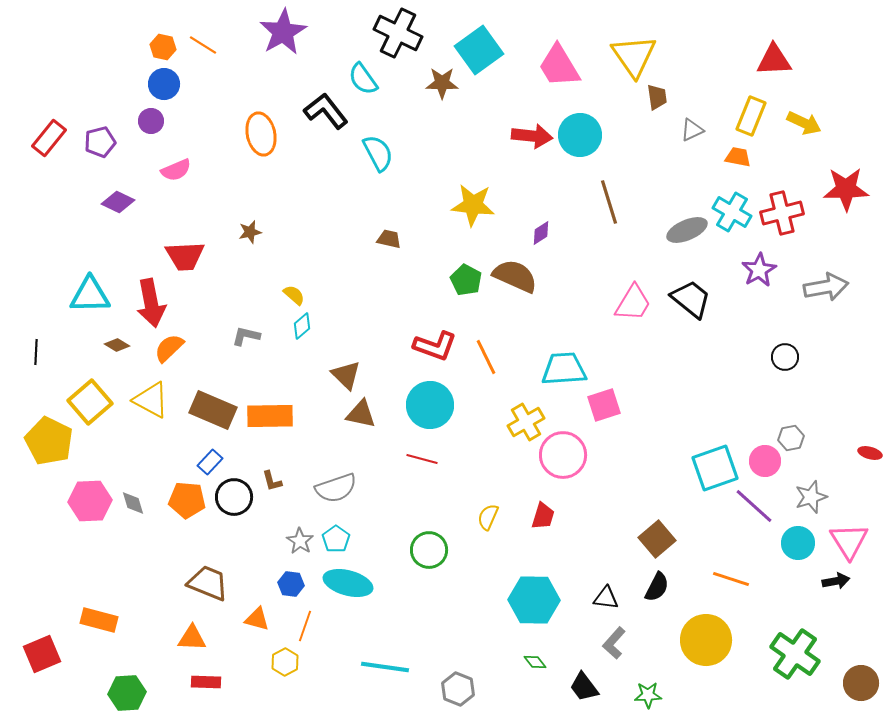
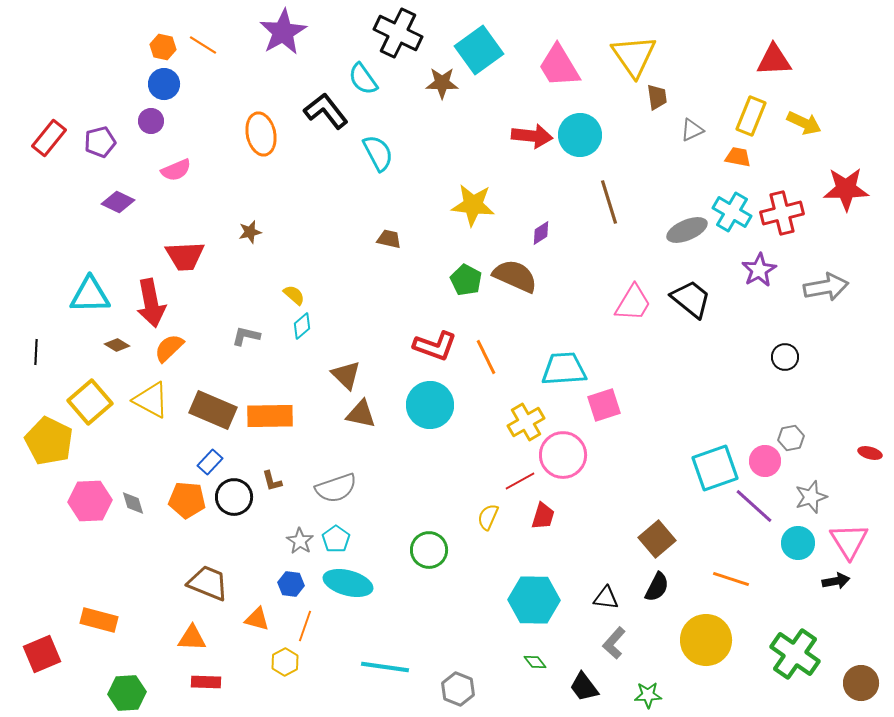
red line at (422, 459): moved 98 px right, 22 px down; rotated 44 degrees counterclockwise
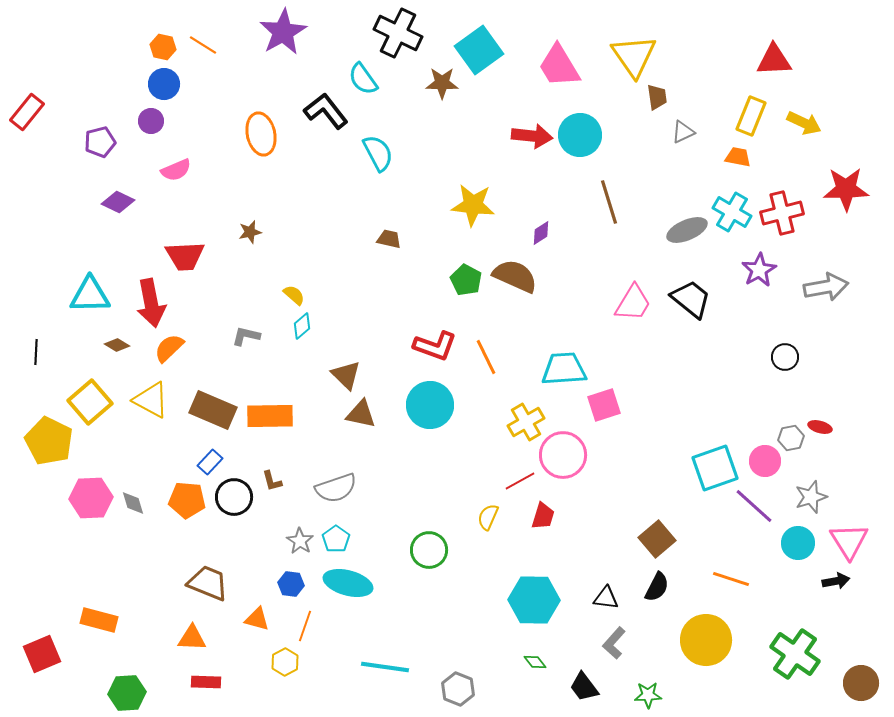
gray triangle at (692, 130): moved 9 px left, 2 px down
red rectangle at (49, 138): moved 22 px left, 26 px up
red ellipse at (870, 453): moved 50 px left, 26 px up
pink hexagon at (90, 501): moved 1 px right, 3 px up
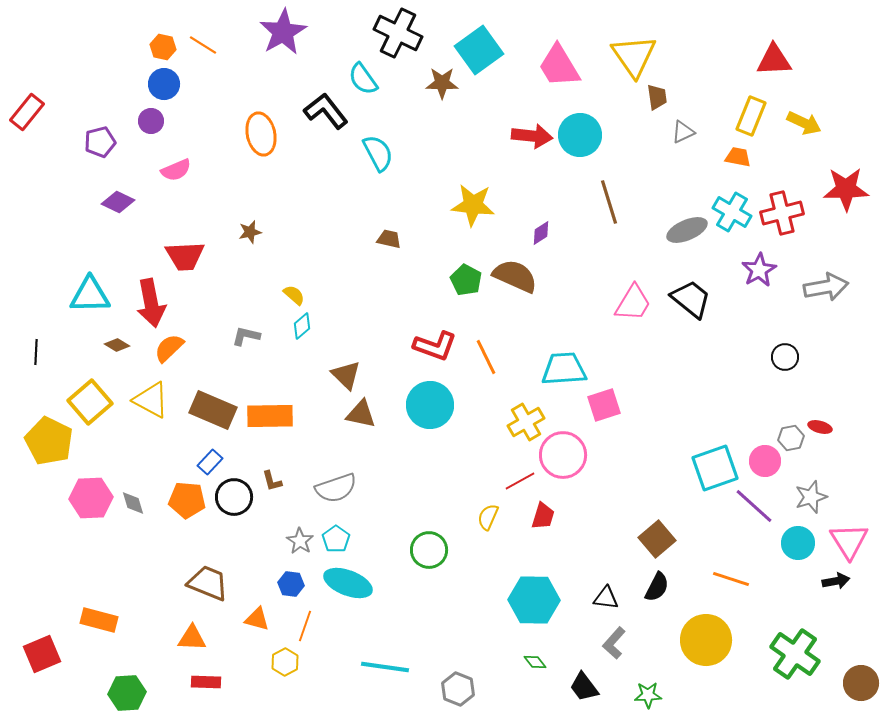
cyan ellipse at (348, 583): rotated 6 degrees clockwise
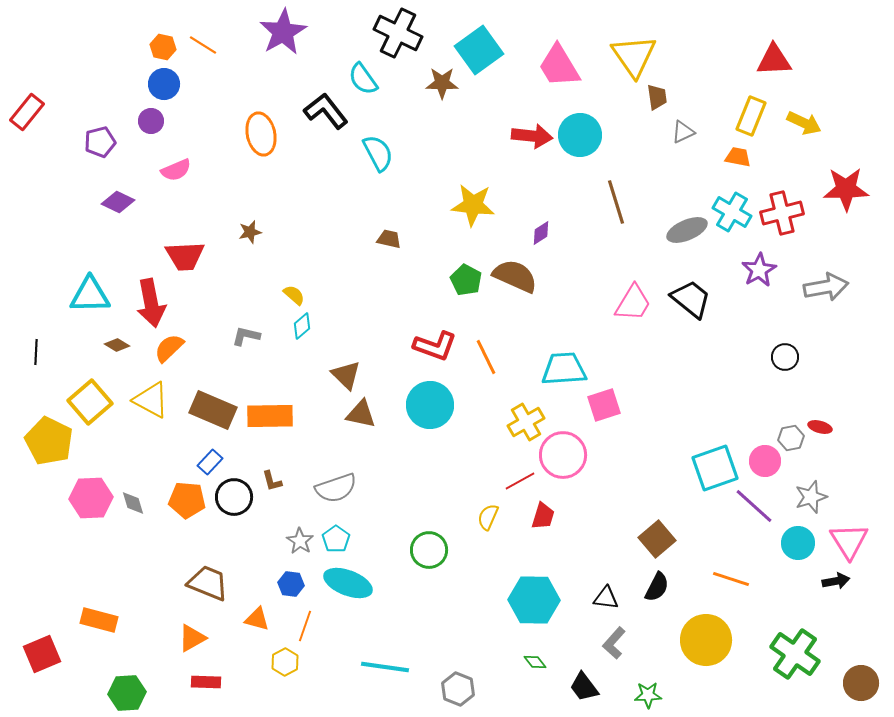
brown line at (609, 202): moved 7 px right
orange triangle at (192, 638): rotated 32 degrees counterclockwise
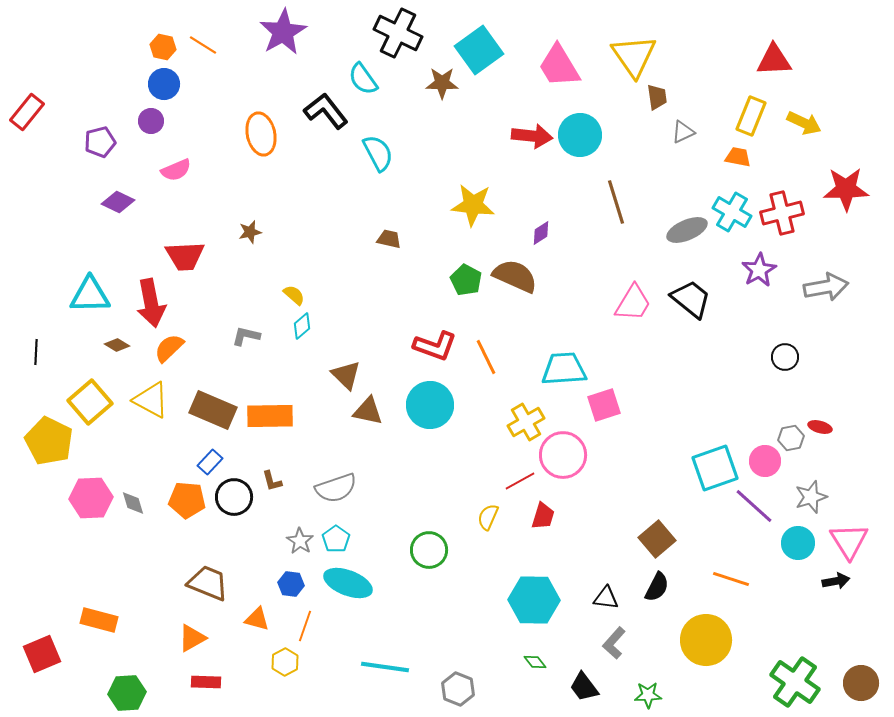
brown triangle at (361, 414): moved 7 px right, 3 px up
green cross at (795, 654): moved 28 px down
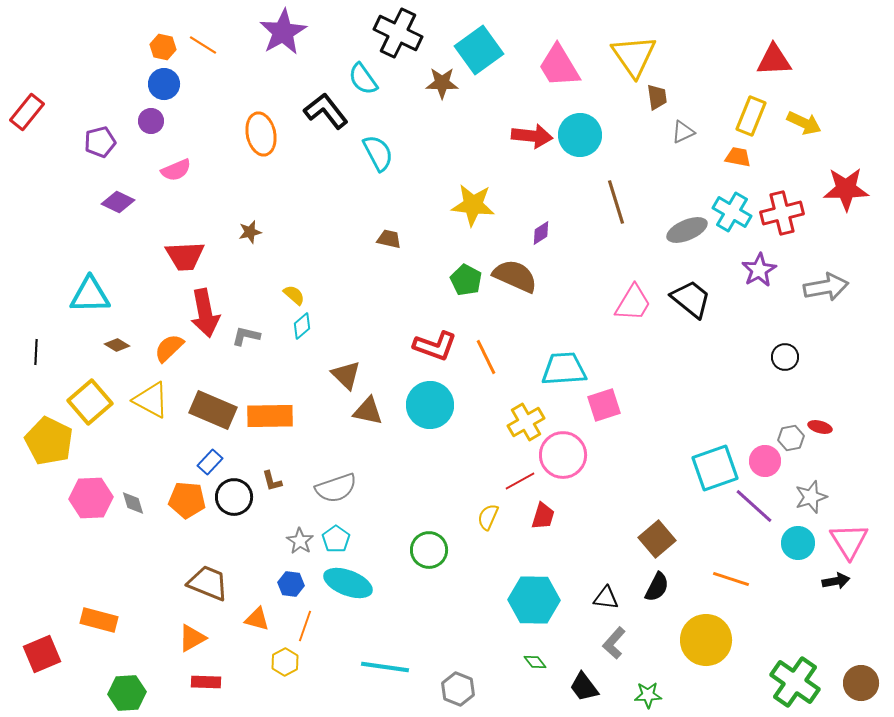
red arrow at (151, 303): moved 54 px right, 10 px down
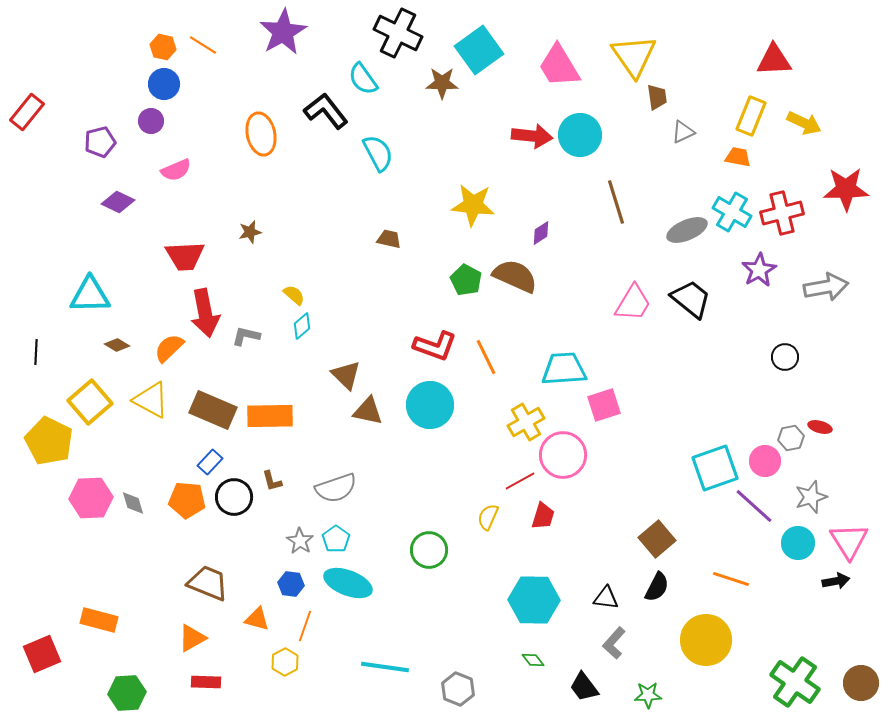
green diamond at (535, 662): moved 2 px left, 2 px up
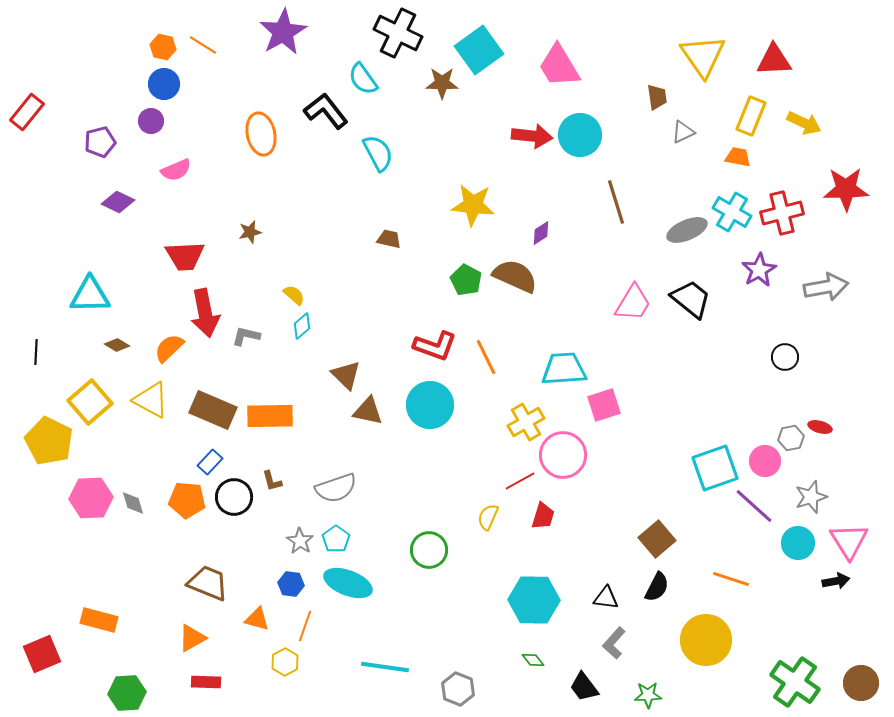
yellow triangle at (634, 56): moved 69 px right
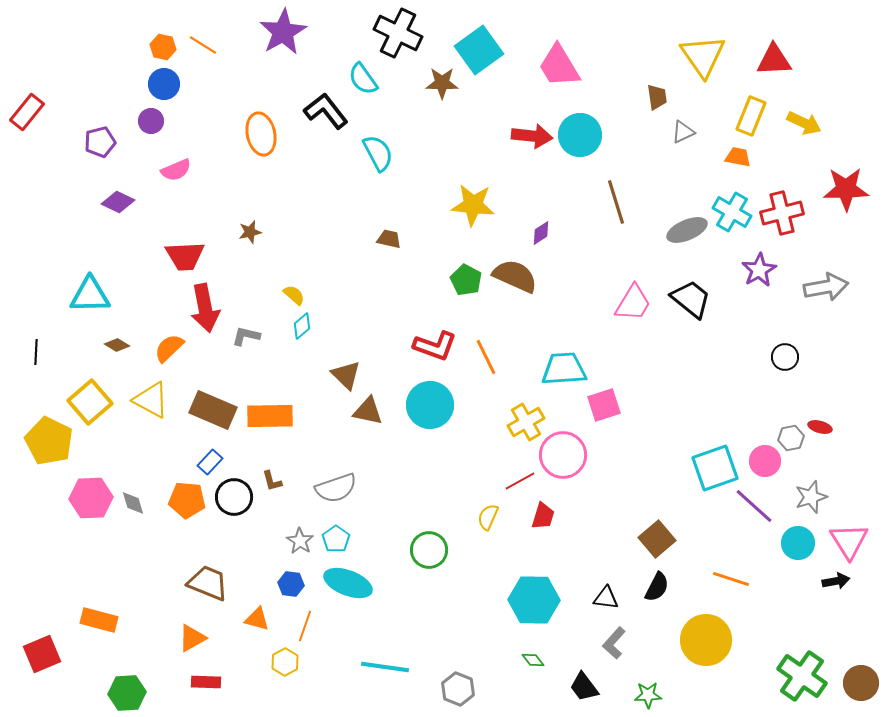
red arrow at (205, 313): moved 5 px up
green cross at (795, 682): moved 7 px right, 6 px up
